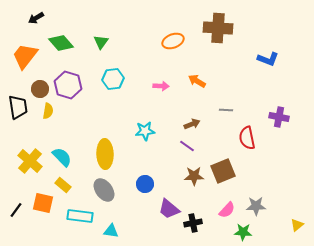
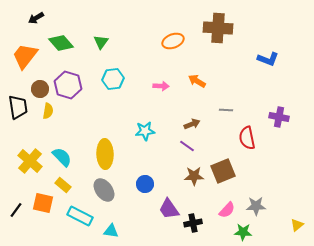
purple trapezoid: rotated 15 degrees clockwise
cyan rectangle: rotated 20 degrees clockwise
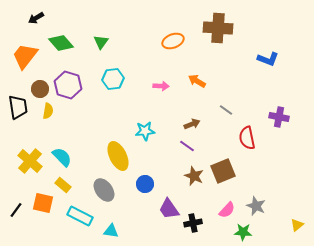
gray line: rotated 32 degrees clockwise
yellow ellipse: moved 13 px right, 2 px down; rotated 24 degrees counterclockwise
brown star: rotated 24 degrees clockwise
gray star: rotated 24 degrees clockwise
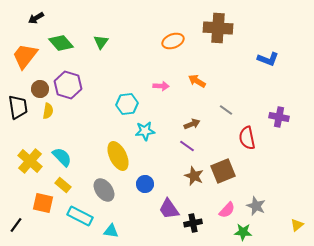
cyan hexagon: moved 14 px right, 25 px down
black line: moved 15 px down
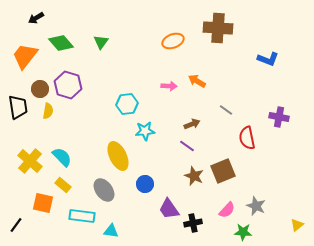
pink arrow: moved 8 px right
cyan rectangle: moved 2 px right; rotated 20 degrees counterclockwise
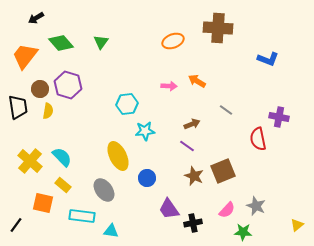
red semicircle: moved 11 px right, 1 px down
blue circle: moved 2 px right, 6 px up
